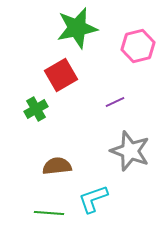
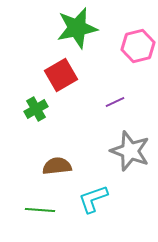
green line: moved 9 px left, 3 px up
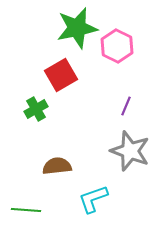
pink hexagon: moved 21 px left; rotated 20 degrees counterclockwise
purple line: moved 11 px right, 4 px down; rotated 42 degrees counterclockwise
green line: moved 14 px left
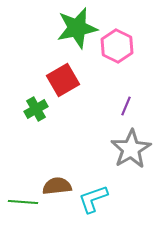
red square: moved 2 px right, 5 px down
gray star: moved 1 px right, 2 px up; rotated 21 degrees clockwise
brown semicircle: moved 20 px down
green line: moved 3 px left, 8 px up
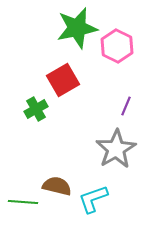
gray star: moved 15 px left
brown semicircle: rotated 20 degrees clockwise
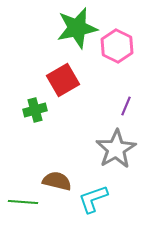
green cross: moved 1 px left, 1 px down; rotated 15 degrees clockwise
brown semicircle: moved 5 px up
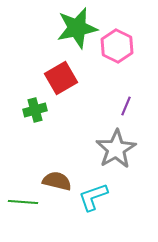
red square: moved 2 px left, 2 px up
cyan L-shape: moved 2 px up
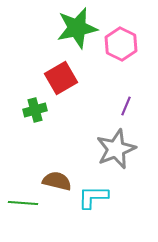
pink hexagon: moved 4 px right, 2 px up
gray star: rotated 9 degrees clockwise
cyan L-shape: rotated 20 degrees clockwise
green line: moved 1 px down
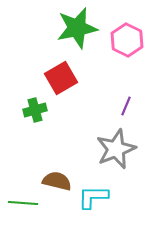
pink hexagon: moved 6 px right, 4 px up
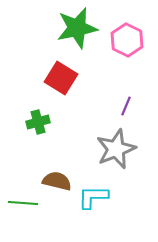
red square: rotated 28 degrees counterclockwise
green cross: moved 3 px right, 12 px down
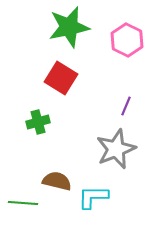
green star: moved 8 px left, 1 px up
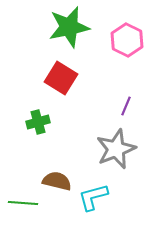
cyan L-shape: rotated 16 degrees counterclockwise
